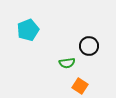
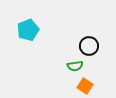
green semicircle: moved 8 px right, 3 px down
orange square: moved 5 px right
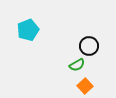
green semicircle: moved 2 px right, 1 px up; rotated 21 degrees counterclockwise
orange square: rotated 14 degrees clockwise
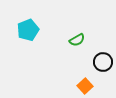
black circle: moved 14 px right, 16 px down
green semicircle: moved 25 px up
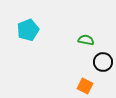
green semicircle: moved 9 px right; rotated 140 degrees counterclockwise
orange square: rotated 21 degrees counterclockwise
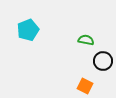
black circle: moved 1 px up
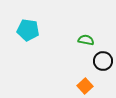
cyan pentagon: rotated 30 degrees clockwise
orange square: rotated 21 degrees clockwise
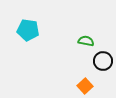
green semicircle: moved 1 px down
